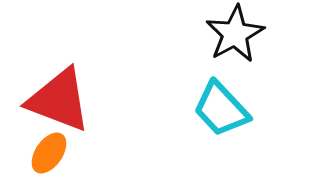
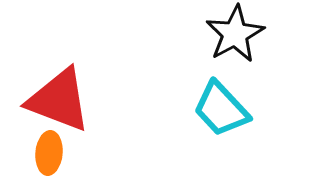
orange ellipse: rotated 30 degrees counterclockwise
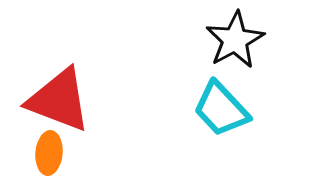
black star: moved 6 px down
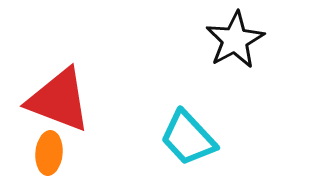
cyan trapezoid: moved 33 px left, 29 px down
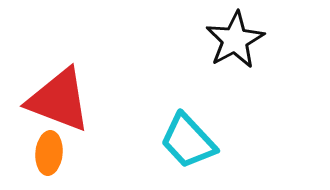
cyan trapezoid: moved 3 px down
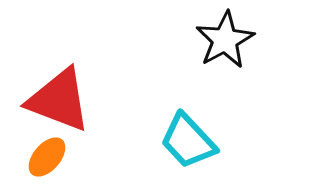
black star: moved 10 px left
orange ellipse: moved 2 px left, 4 px down; rotated 36 degrees clockwise
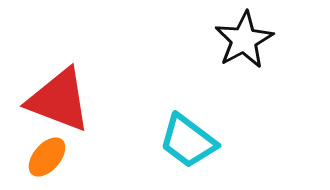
black star: moved 19 px right
cyan trapezoid: rotated 10 degrees counterclockwise
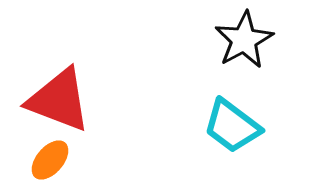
cyan trapezoid: moved 44 px right, 15 px up
orange ellipse: moved 3 px right, 3 px down
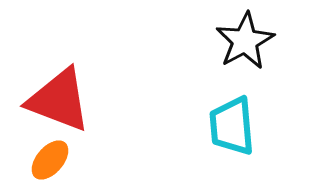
black star: moved 1 px right, 1 px down
cyan trapezoid: rotated 48 degrees clockwise
